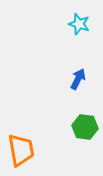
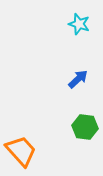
blue arrow: rotated 20 degrees clockwise
orange trapezoid: moved 1 px down; rotated 32 degrees counterclockwise
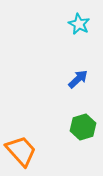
cyan star: rotated 10 degrees clockwise
green hexagon: moved 2 px left; rotated 25 degrees counterclockwise
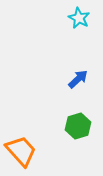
cyan star: moved 6 px up
green hexagon: moved 5 px left, 1 px up
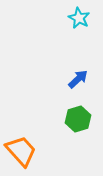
green hexagon: moved 7 px up
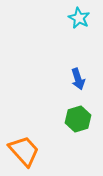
blue arrow: rotated 115 degrees clockwise
orange trapezoid: moved 3 px right
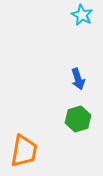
cyan star: moved 3 px right, 3 px up
orange trapezoid: rotated 52 degrees clockwise
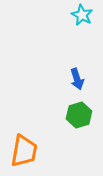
blue arrow: moved 1 px left
green hexagon: moved 1 px right, 4 px up
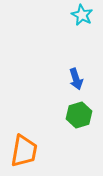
blue arrow: moved 1 px left
